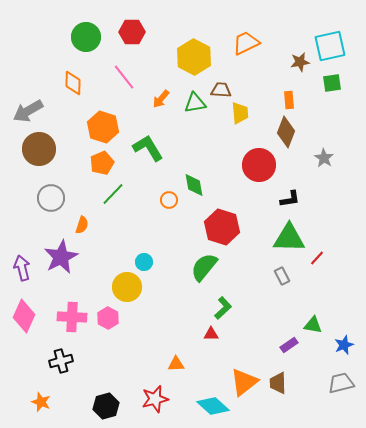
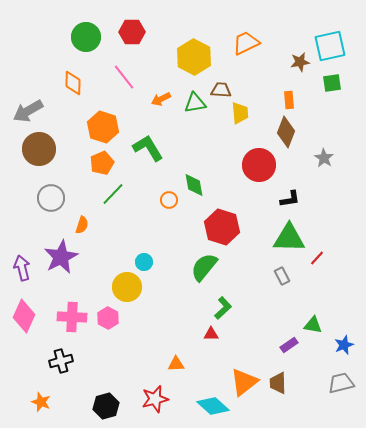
orange arrow at (161, 99): rotated 24 degrees clockwise
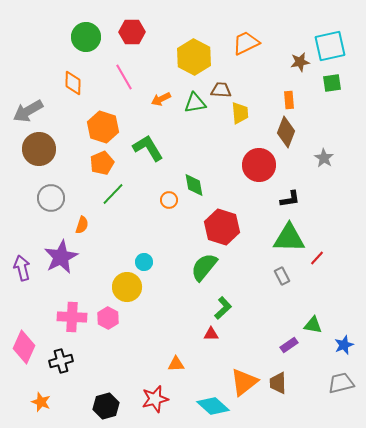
pink line at (124, 77): rotated 8 degrees clockwise
pink diamond at (24, 316): moved 31 px down
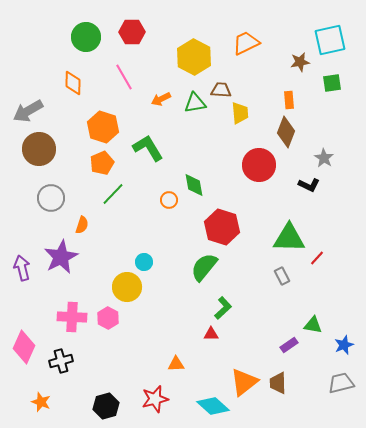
cyan square at (330, 46): moved 6 px up
black L-shape at (290, 199): moved 19 px right, 14 px up; rotated 35 degrees clockwise
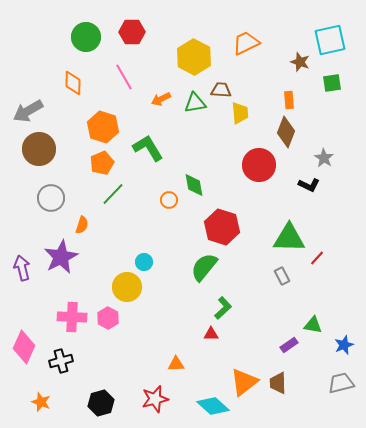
brown star at (300, 62): rotated 30 degrees clockwise
black hexagon at (106, 406): moved 5 px left, 3 px up
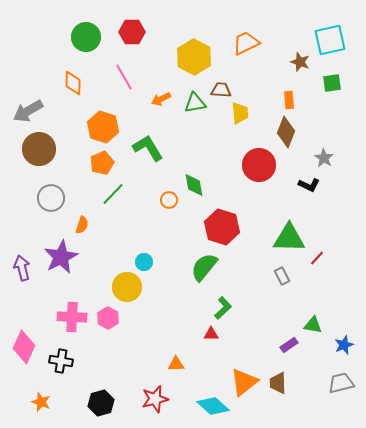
black cross at (61, 361): rotated 25 degrees clockwise
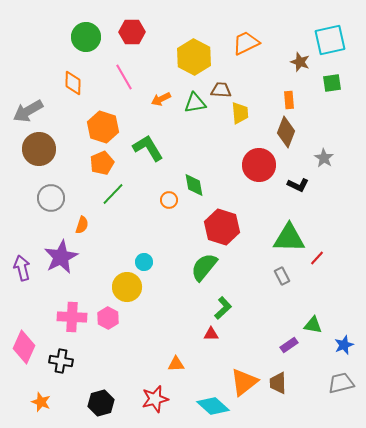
black L-shape at (309, 185): moved 11 px left
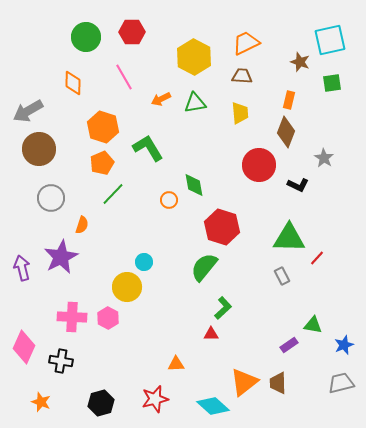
brown trapezoid at (221, 90): moved 21 px right, 14 px up
orange rectangle at (289, 100): rotated 18 degrees clockwise
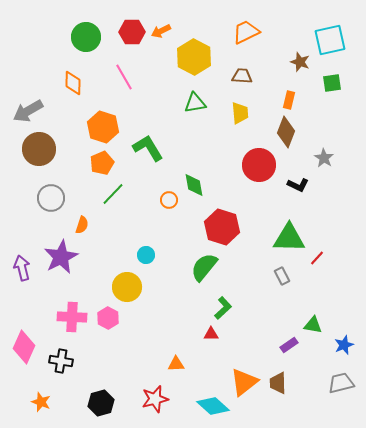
orange trapezoid at (246, 43): moved 11 px up
orange arrow at (161, 99): moved 68 px up
cyan circle at (144, 262): moved 2 px right, 7 px up
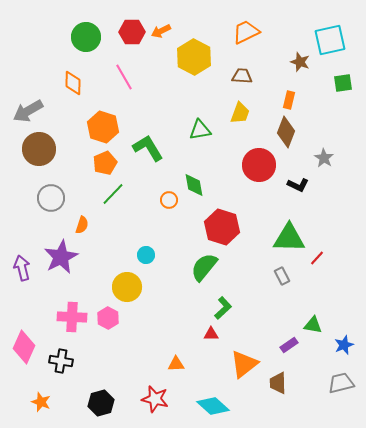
green square at (332, 83): moved 11 px right
green triangle at (195, 103): moved 5 px right, 27 px down
yellow trapezoid at (240, 113): rotated 25 degrees clockwise
orange pentagon at (102, 163): moved 3 px right
orange triangle at (244, 382): moved 18 px up
red star at (155, 399): rotated 28 degrees clockwise
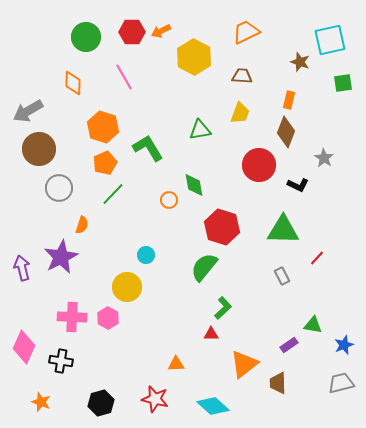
gray circle at (51, 198): moved 8 px right, 10 px up
green triangle at (289, 238): moved 6 px left, 8 px up
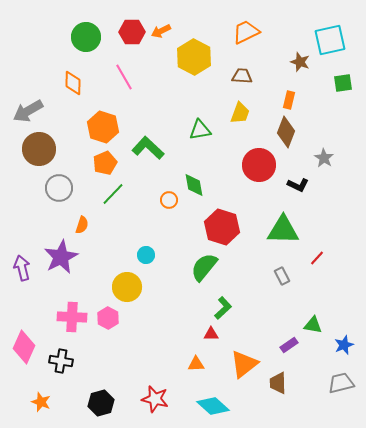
green L-shape at (148, 148): rotated 16 degrees counterclockwise
orange triangle at (176, 364): moved 20 px right
